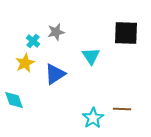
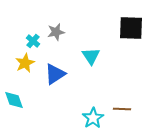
black square: moved 5 px right, 5 px up
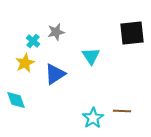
black square: moved 1 px right, 5 px down; rotated 8 degrees counterclockwise
cyan diamond: moved 2 px right
brown line: moved 2 px down
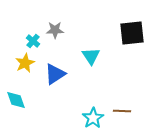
gray star: moved 1 px left, 2 px up; rotated 12 degrees clockwise
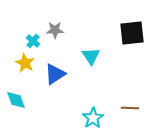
yellow star: rotated 18 degrees counterclockwise
brown line: moved 8 px right, 3 px up
